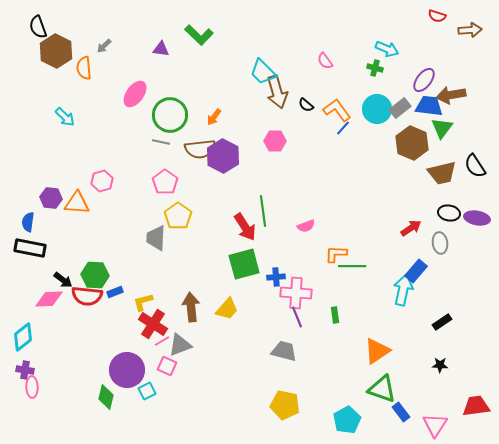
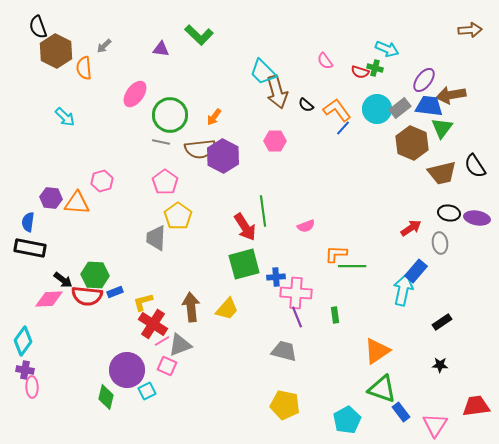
red semicircle at (437, 16): moved 77 px left, 56 px down
cyan diamond at (23, 337): moved 4 px down; rotated 16 degrees counterclockwise
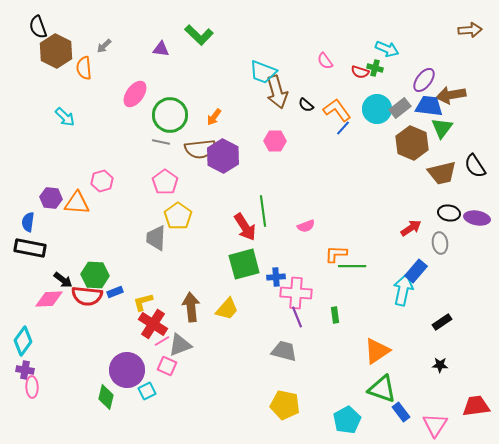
cyan trapezoid at (263, 72): rotated 24 degrees counterclockwise
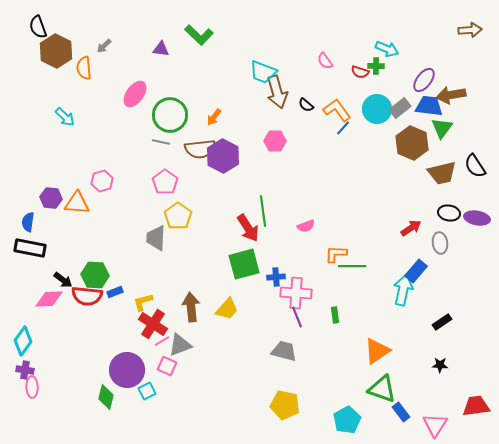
green cross at (375, 68): moved 1 px right, 2 px up; rotated 14 degrees counterclockwise
red arrow at (245, 227): moved 3 px right, 1 px down
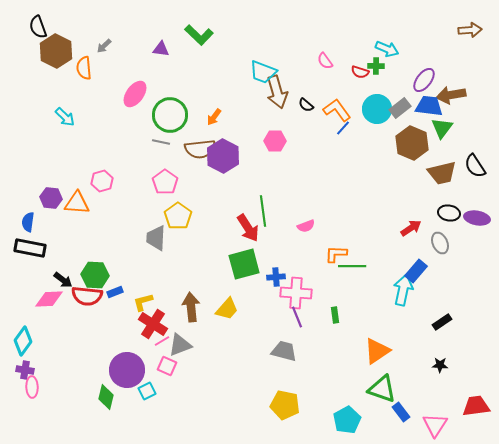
gray ellipse at (440, 243): rotated 15 degrees counterclockwise
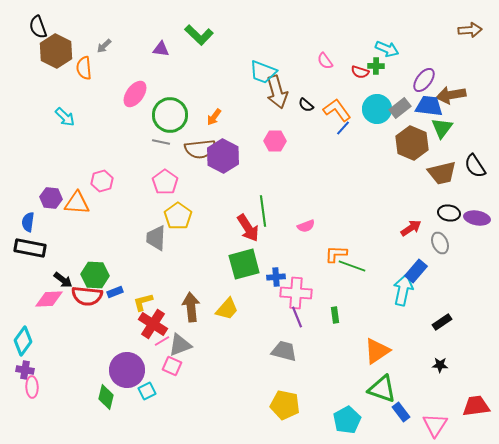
green line at (352, 266): rotated 20 degrees clockwise
pink square at (167, 366): moved 5 px right
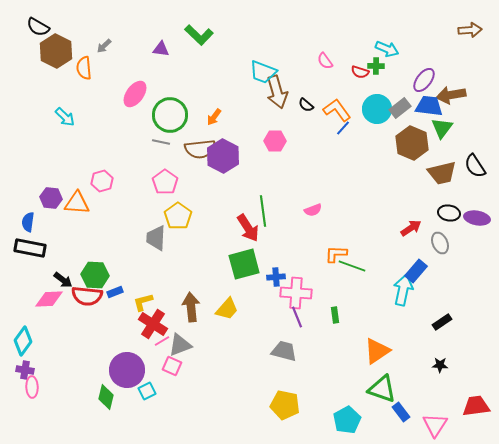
black semicircle at (38, 27): rotated 40 degrees counterclockwise
pink semicircle at (306, 226): moved 7 px right, 16 px up
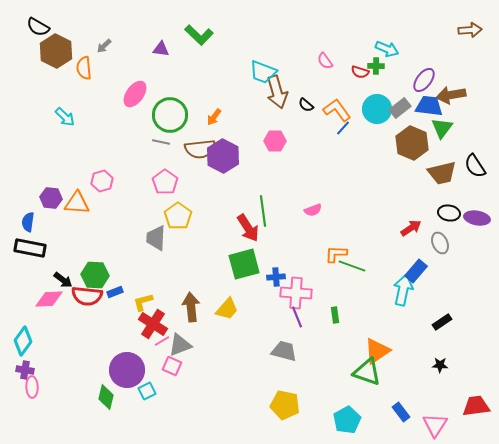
green triangle at (382, 389): moved 15 px left, 17 px up
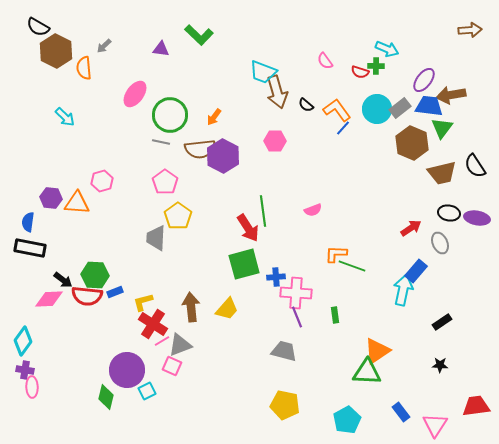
green triangle at (367, 372): rotated 16 degrees counterclockwise
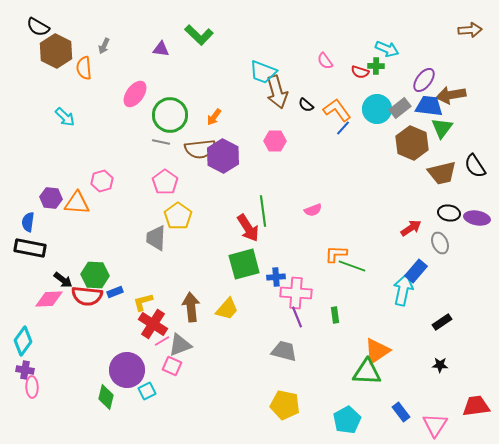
gray arrow at (104, 46): rotated 21 degrees counterclockwise
